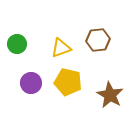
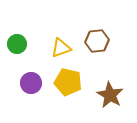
brown hexagon: moved 1 px left, 1 px down
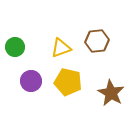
green circle: moved 2 px left, 3 px down
purple circle: moved 2 px up
brown star: moved 1 px right, 2 px up
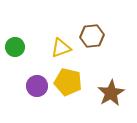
brown hexagon: moved 5 px left, 5 px up
purple circle: moved 6 px right, 5 px down
brown star: rotated 12 degrees clockwise
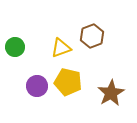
brown hexagon: rotated 15 degrees counterclockwise
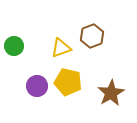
green circle: moved 1 px left, 1 px up
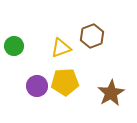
yellow pentagon: moved 3 px left; rotated 16 degrees counterclockwise
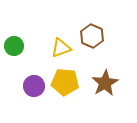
brown hexagon: rotated 15 degrees counterclockwise
yellow pentagon: rotated 8 degrees clockwise
purple circle: moved 3 px left
brown star: moved 6 px left, 10 px up
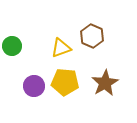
green circle: moved 2 px left
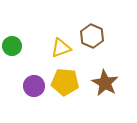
brown star: rotated 12 degrees counterclockwise
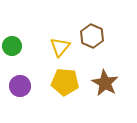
yellow triangle: moved 1 px left, 1 px up; rotated 30 degrees counterclockwise
purple circle: moved 14 px left
